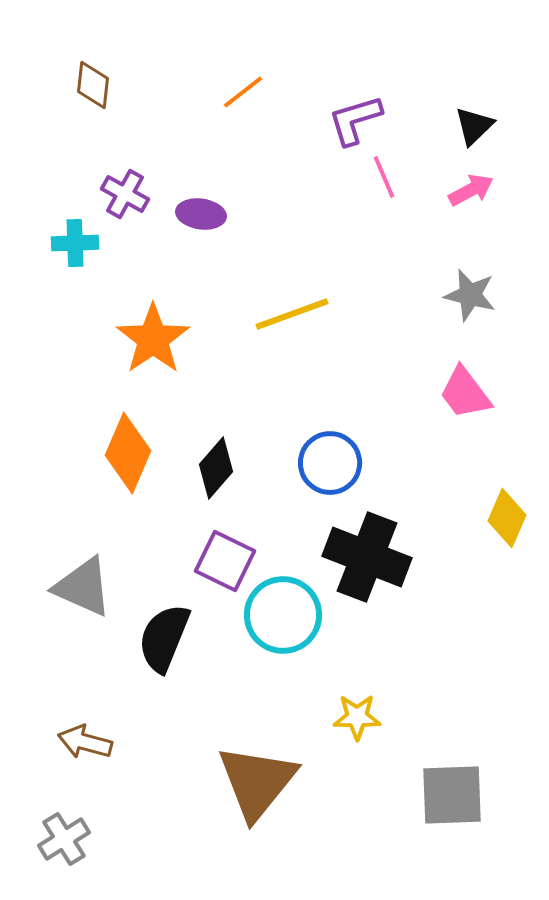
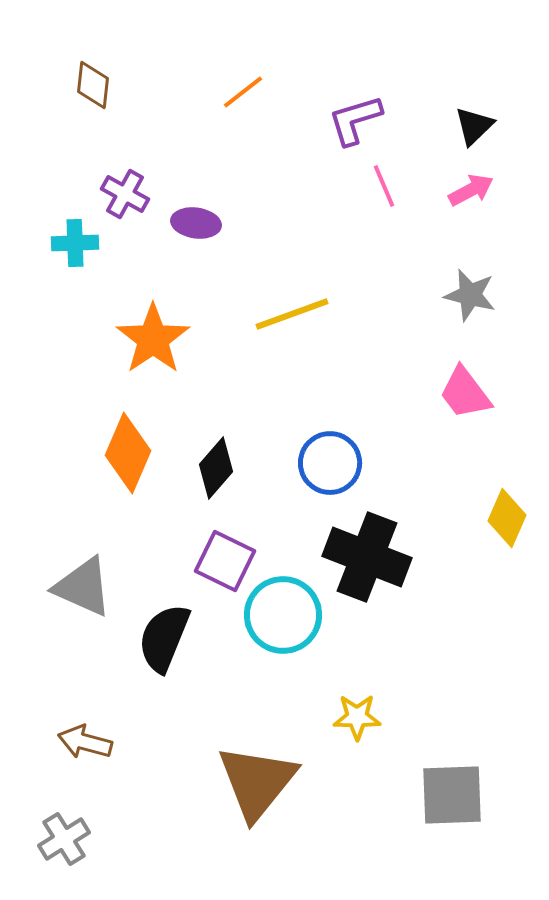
pink line: moved 9 px down
purple ellipse: moved 5 px left, 9 px down
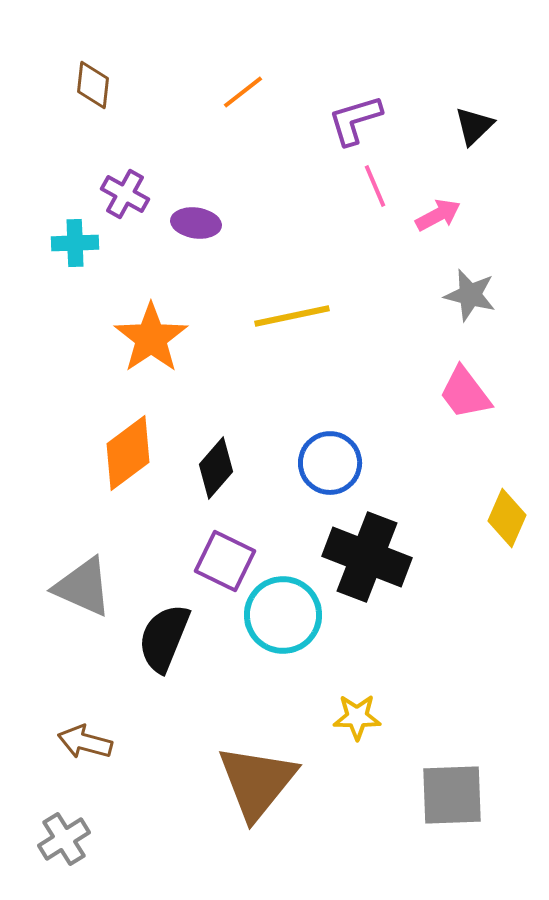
pink line: moved 9 px left
pink arrow: moved 33 px left, 25 px down
yellow line: moved 2 px down; rotated 8 degrees clockwise
orange star: moved 2 px left, 1 px up
orange diamond: rotated 30 degrees clockwise
